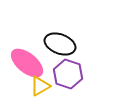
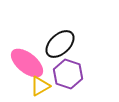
black ellipse: rotated 64 degrees counterclockwise
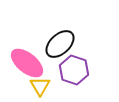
purple hexagon: moved 6 px right, 4 px up
yellow triangle: rotated 30 degrees counterclockwise
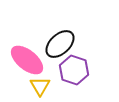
pink ellipse: moved 3 px up
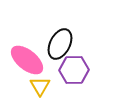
black ellipse: rotated 20 degrees counterclockwise
purple hexagon: rotated 20 degrees counterclockwise
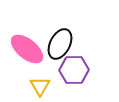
pink ellipse: moved 11 px up
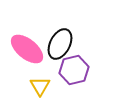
purple hexagon: rotated 12 degrees counterclockwise
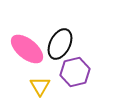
purple hexagon: moved 1 px right, 2 px down
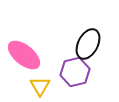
black ellipse: moved 28 px right
pink ellipse: moved 3 px left, 6 px down
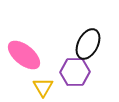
purple hexagon: rotated 12 degrees clockwise
yellow triangle: moved 3 px right, 1 px down
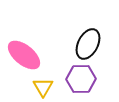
purple hexagon: moved 6 px right, 7 px down
